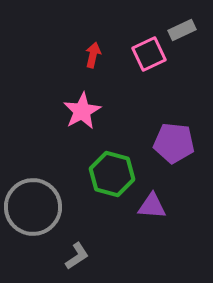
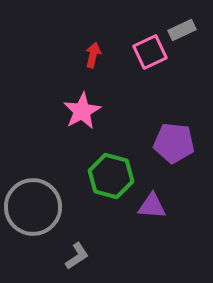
pink square: moved 1 px right, 2 px up
green hexagon: moved 1 px left, 2 px down
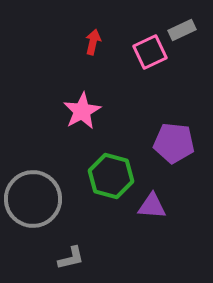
red arrow: moved 13 px up
gray circle: moved 8 px up
gray L-shape: moved 6 px left, 2 px down; rotated 20 degrees clockwise
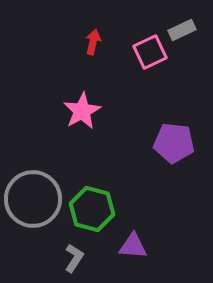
green hexagon: moved 19 px left, 33 px down
purple triangle: moved 19 px left, 40 px down
gray L-shape: moved 3 px right; rotated 44 degrees counterclockwise
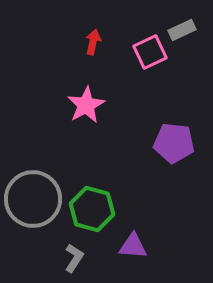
pink star: moved 4 px right, 6 px up
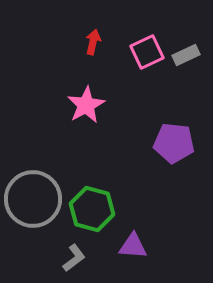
gray rectangle: moved 4 px right, 25 px down
pink square: moved 3 px left
gray L-shape: rotated 20 degrees clockwise
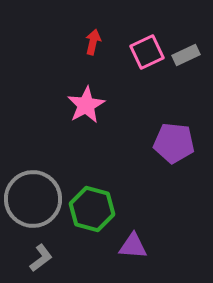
gray L-shape: moved 33 px left
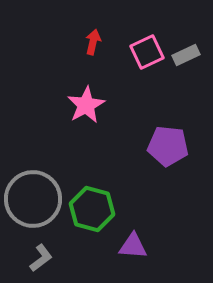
purple pentagon: moved 6 px left, 3 px down
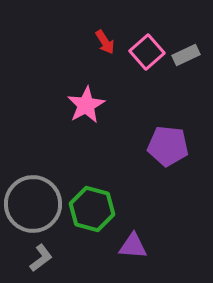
red arrow: moved 12 px right; rotated 135 degrees clockwise
pink square: rotated 16 degrees counterclockwise
gray circle: moved 5 px down
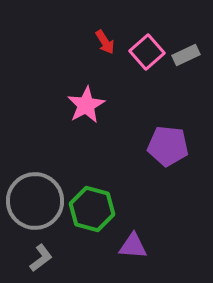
gray circle: moved 2 px right, 3 px up
